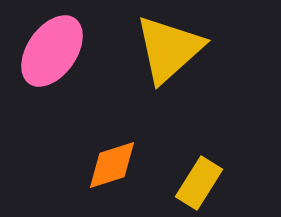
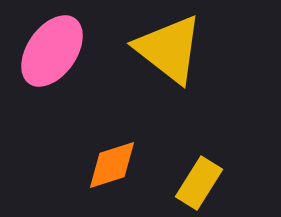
yellow triangle: rotated 40 degrees counterclockwise
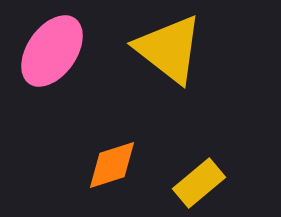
yellow rectangle: rotated 18 degrees clockwise
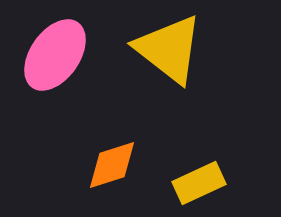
pink ellipse: moved 3 px right, 4 px down
yellow rectangle: rotated 15 degrees clockwise
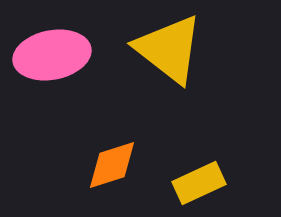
pink ellipse: moved 3 px left; rotated 44 degrees clockwise
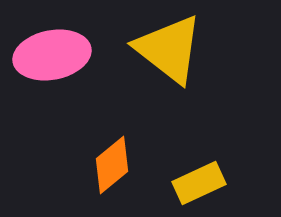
orange diamond: rotated 22 degrees counterclockwise
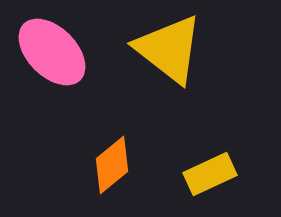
pink ellipse: moved 3 px up; rotated 56 degrees clockwise
yellow rectangle: moved 11 px right, 9 px up
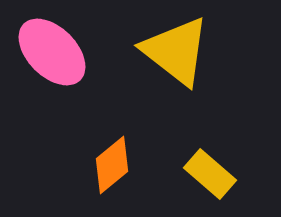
yellow triangle: moved 7 px right, 2 px down
yellow rectangle: rotated 66 degrees clockwise
